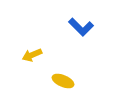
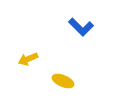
yellow arrow: moved 4 px left, 4 px down
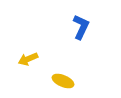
blue L-shape: rotated 110 degrees counterclockwise
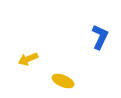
blue L-shape: moved 19 px right, 10 px down
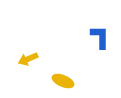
blue L-shape: rotated 25 degrees counterclockwise
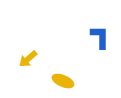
yellow arrow: rotated 18 degrees counterclockwise
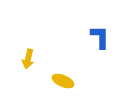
yellow arrow: rotated 36 degrees counterclockwise
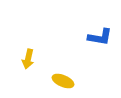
blue L-shape: rotated 100 degrees clockwise
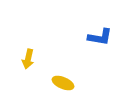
yellow ellipse: moved 2 px down
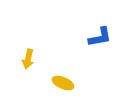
blue L-shape: rotated 20 degrees counterclockwise
